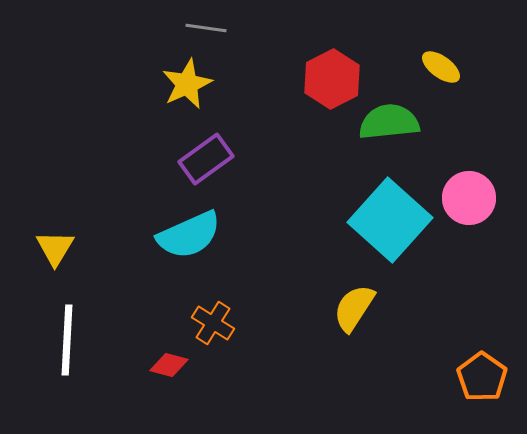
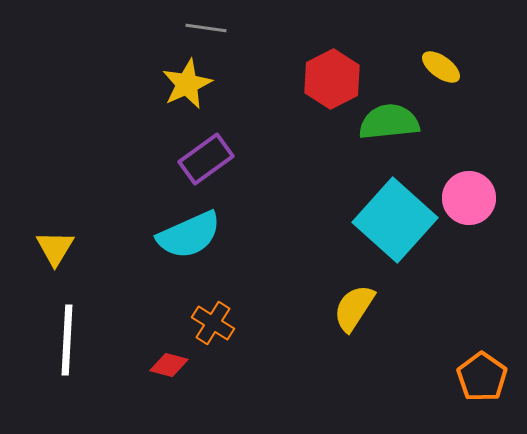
cyan square: moved 5 px right
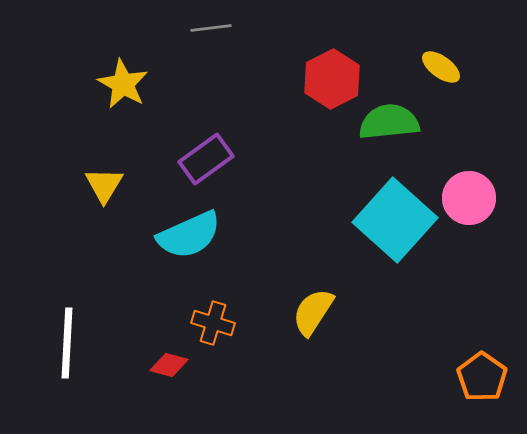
gray line: moved 5 px right; rotated 15 degrees counterclockwise
yellow star: moved 64 px left; rotated 18 degrees counterclockwise
yellow triangle: moved 49 px right, 63 px up
yellow semicircle: moved 41 px left, 4 px down
orange cross: rotated 15 degrees counterclockwise
white line: moved 3 px down
